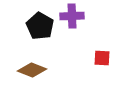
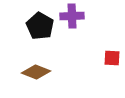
red square: moved 10 px right
brown diamond: moved 4 px right, 2 px down
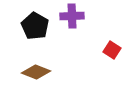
black pentagon: moved 5 px left
red square: moved 8 px up; rotated 30 degrees clockwise
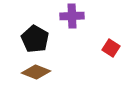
black pentagon: moved 13 px down
red square: moved 1 px left, 2 px up
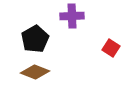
black pentagon: rotated 12 degrees clockwise
brown diamond: moved 1 px left
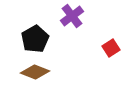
purple cross: rotated 35 degrees counterclockwise
red square: rotated 24 degrees clockwise
